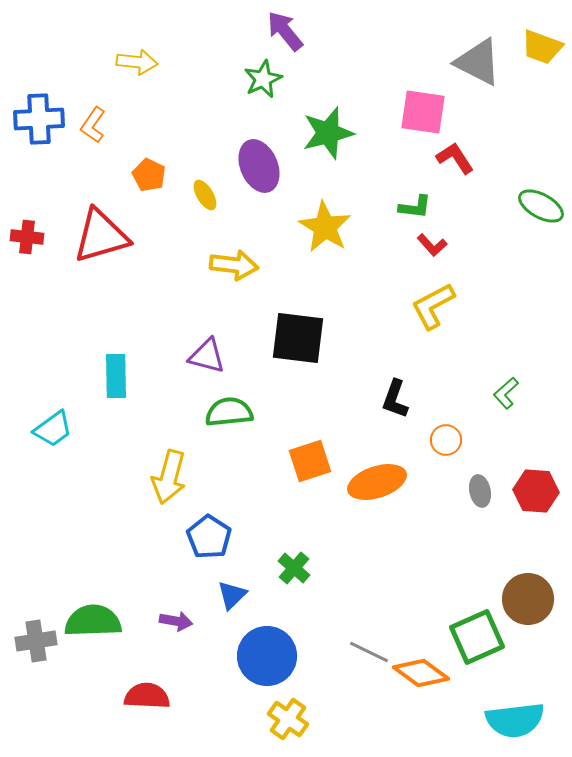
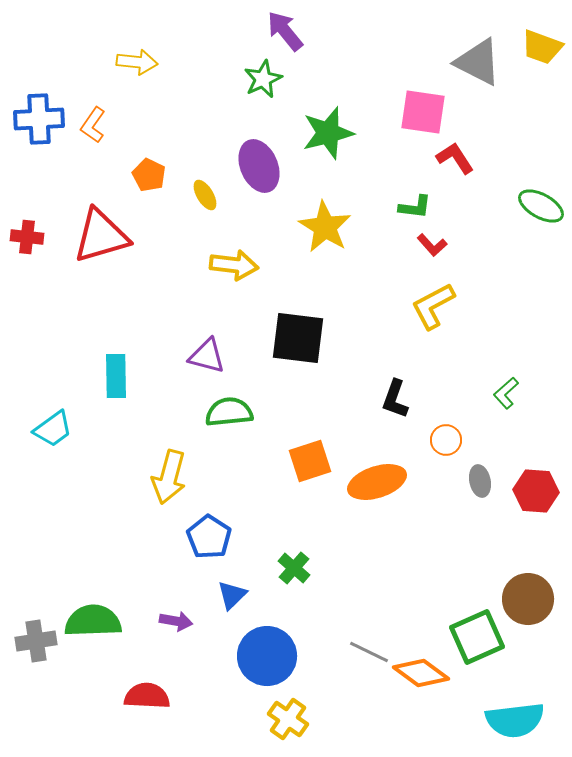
gray ellipse at (480, 491): moved 10 px up
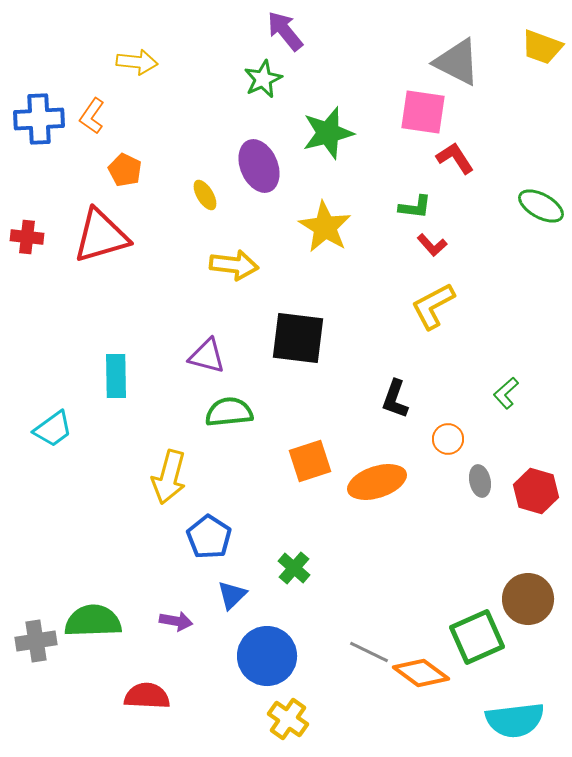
gray triangle at (478, 62): moved 21 px left
orange L-shape at (93, 125): moved 1 px left, 9 px up
orange pentagon at (149, 175): moved 24 px left, 5 px up
orange circle at (446, 440): moved 2 px right, 1 px up
red hexagon at (536, 491): rotated 12 degrees clockwise
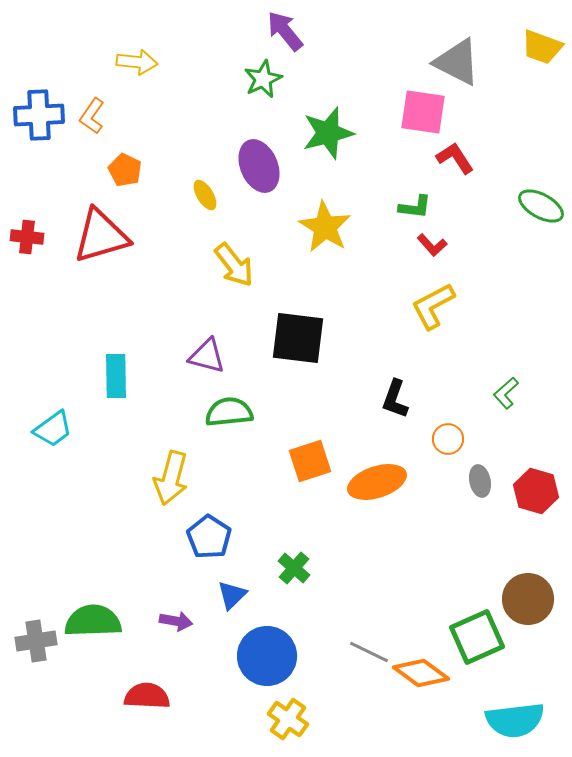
blue cross at (39, 119): moved 4 px up
yellow arrow at (234, 265): rotated 45 degrees clockwise
yellow arrow at (169, 477): moved 2 px right, 1 px down
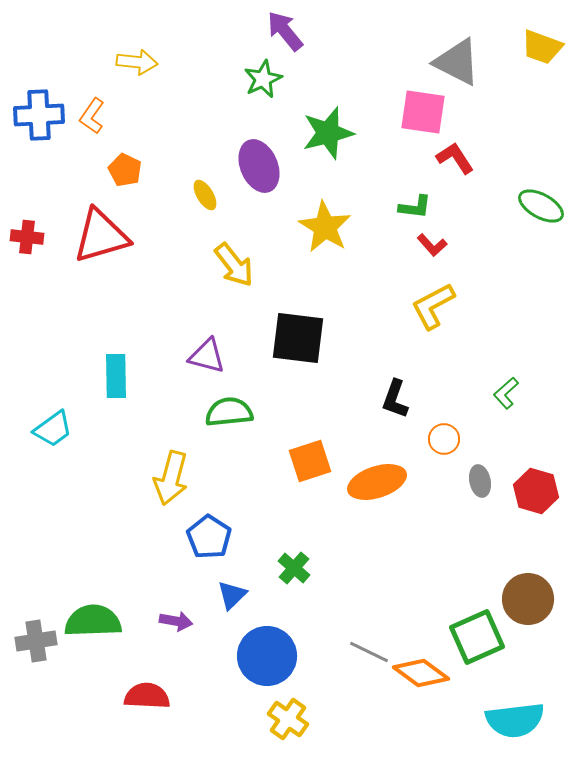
orange circle at (448, 439): moved 4 px left
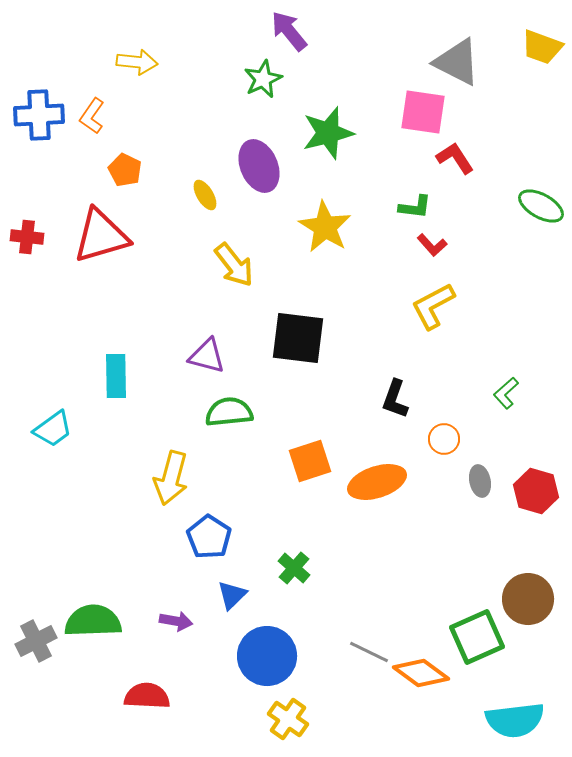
purple arrow at (285, 31): moved 4 px right
gray cross at (36, 641): rotated 18 degrees counterclockwise
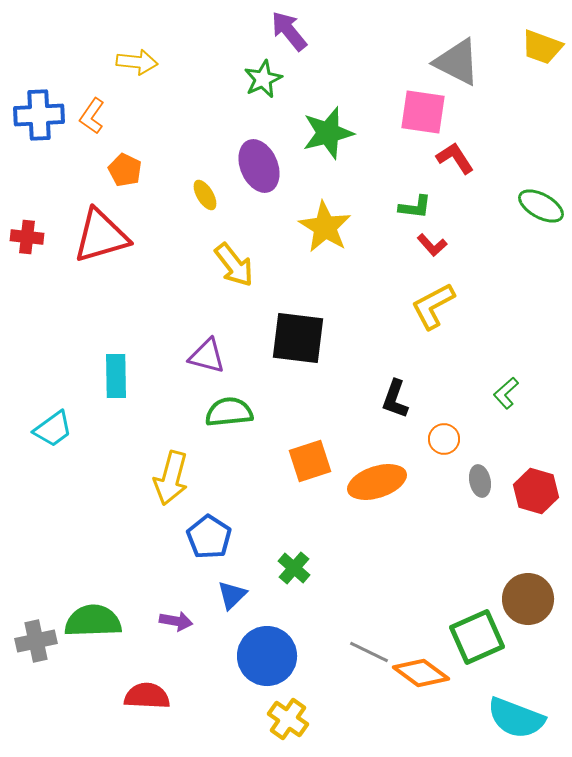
gray cross at (36, 641): rotated 15 degrees clockwise
cyan semicircle at (515, 720): moved 1 px right, 2 px up; rotated 28 degrees clockwise
